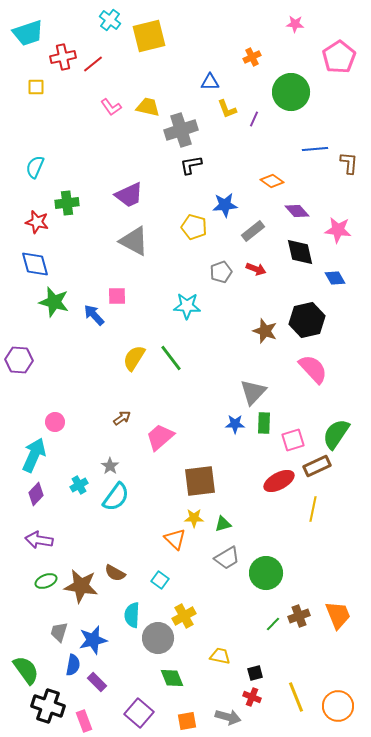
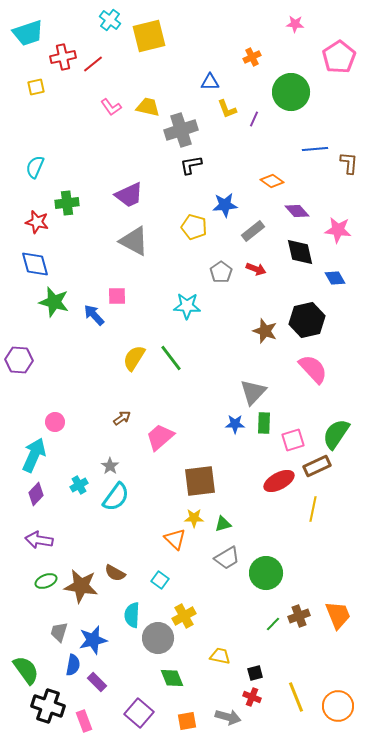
yellow square at (36, 87): rotated 12 degrees counterclockwise
gray pentagon at (221, 272): rotated 15 degrees counterclockwise
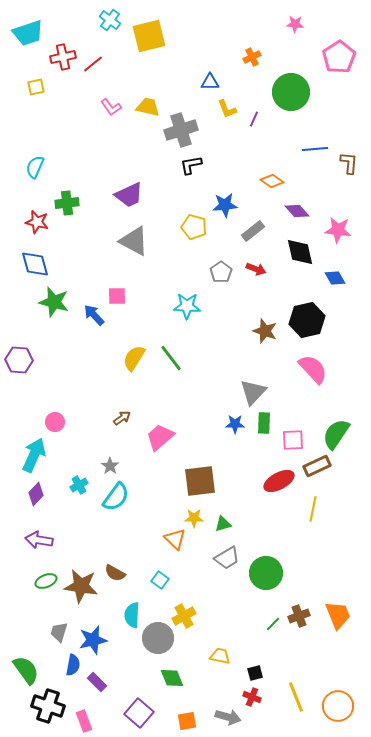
pink square at (293, 440): rotated 15 degrees clockwise
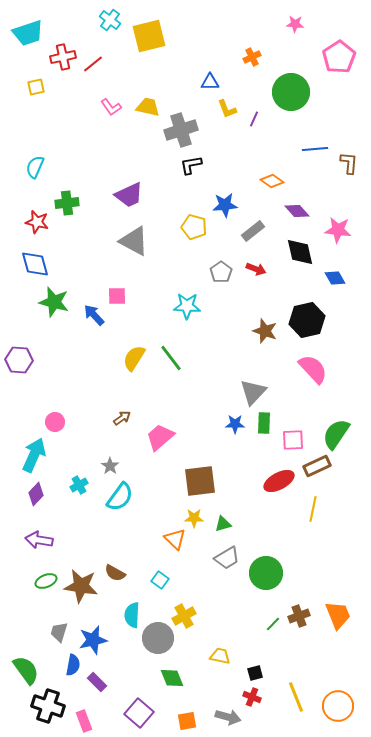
cyan semicircle at (116, 497): moved 4 px right
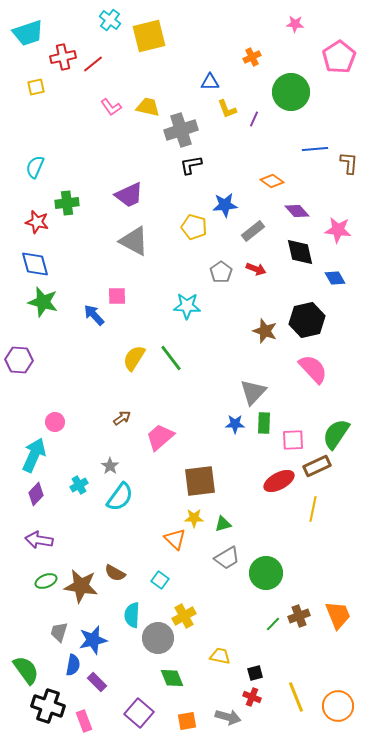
green star at (54, 302): moved 11 px left
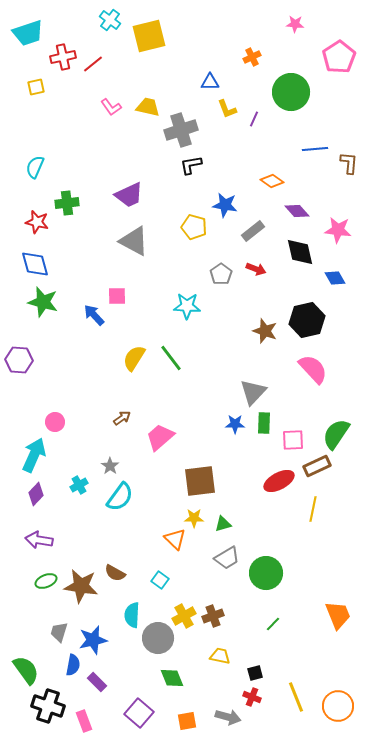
blue star at (225, 205): rotated 15 degrees clockwise
gray pentagon at (221, 272): moved 2 px down
brown cross at (299, 616): moved 86 px left
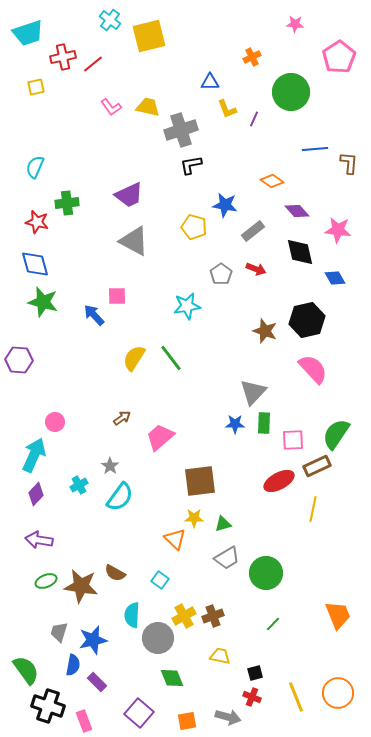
cyan star at (187, 306): rotated 12 degrees counterclockwise
orange circle at (338, 706): moved 13 px up
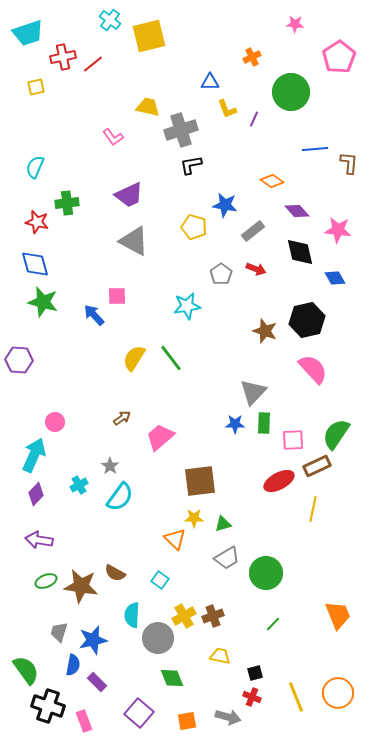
pink L-shape at (111, 107): moved 2 px right, 30 px down
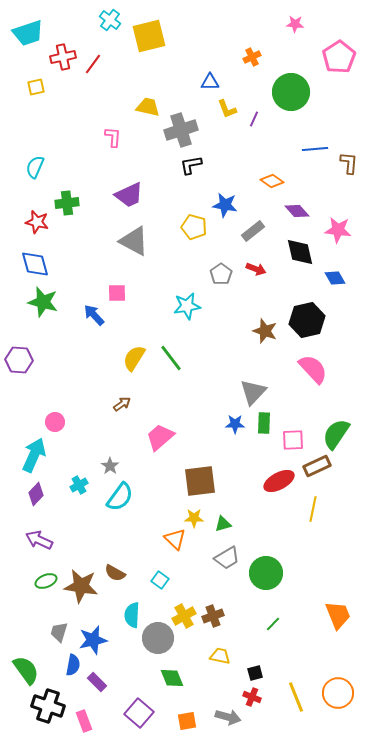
red line at (93, 64): rotated 15 degrees counterclockwise
pink L-shape at (113, 137): rotated 140 degrees counterclockwise
pink square at (117, 296): moved 3 px up
brown arrow at (122, 418): moved 14 px up
purple arrow at (39, 540): rotated 16 degrees clockwise
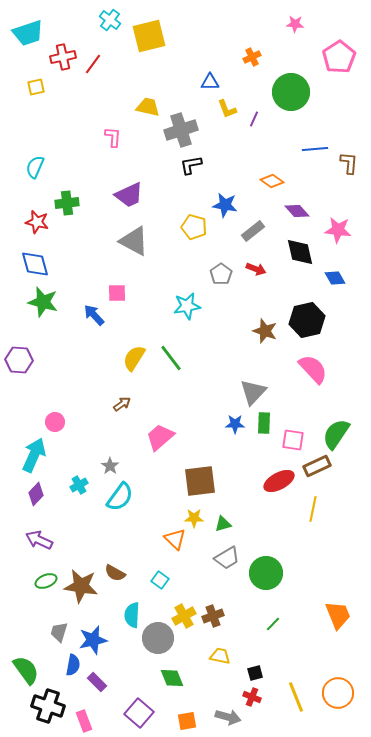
pink square at (293, 440): rotated 10 degrees clockwise
